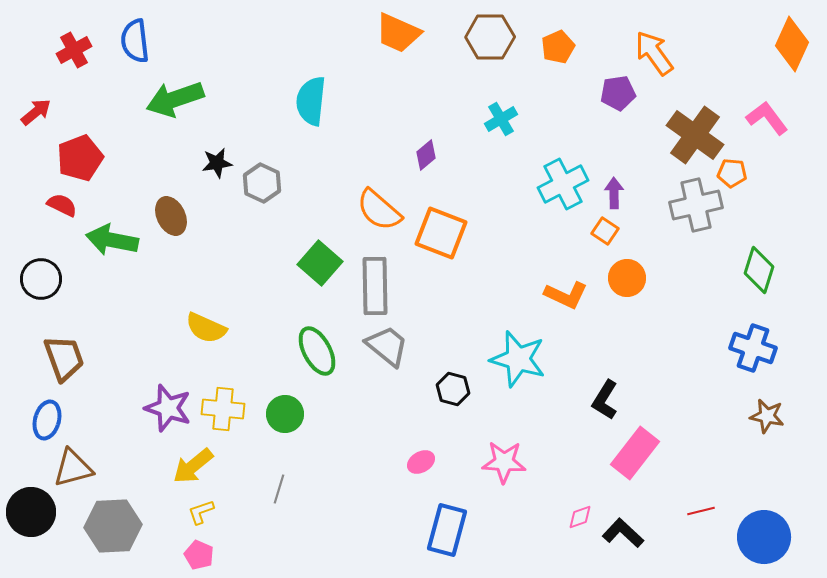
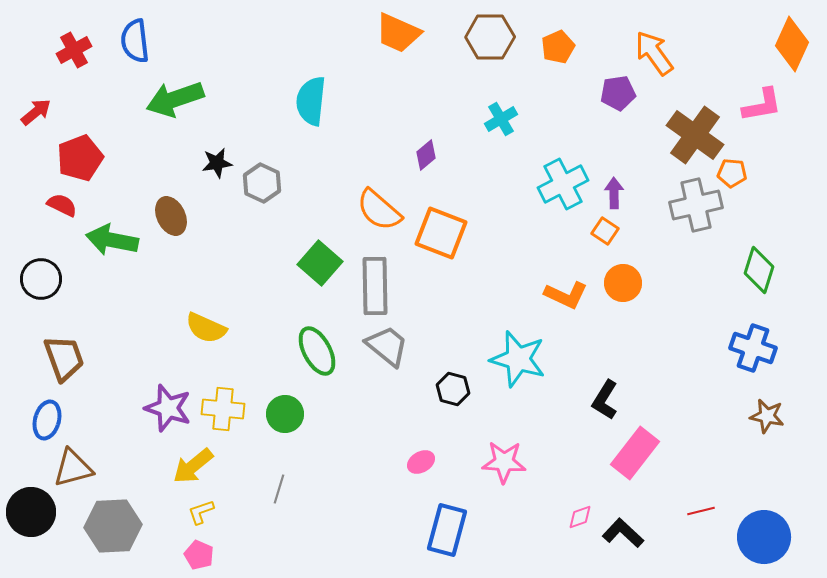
pink L-shape at (767, 118): moved 5 px left, 13 px up; rotated 117 degrees clockwise
orange circle at (627, 278): moved 4 px left, 5 px down
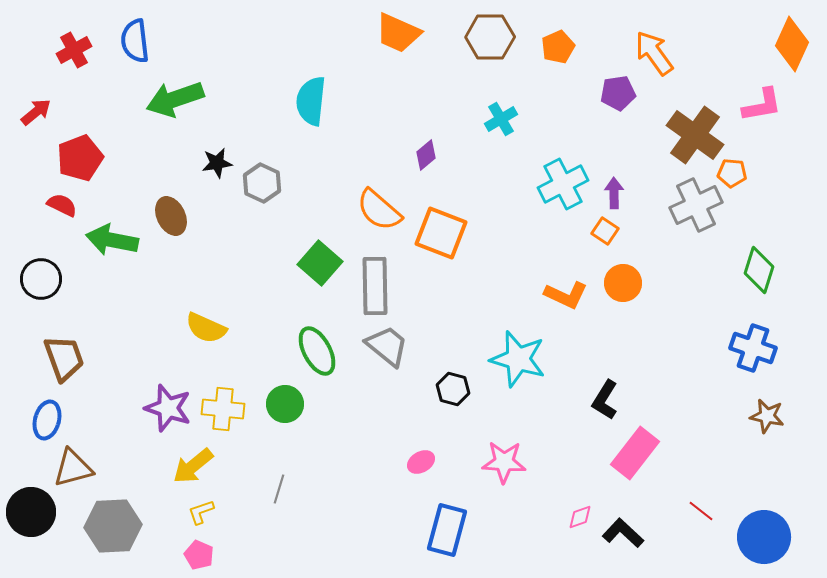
gray cross at (696, 205): rotated 12 degrees counterclockwise
green circle at (285, 414): moved 10 px up
red line at (701, 511): rotated 52 degrees clockwise
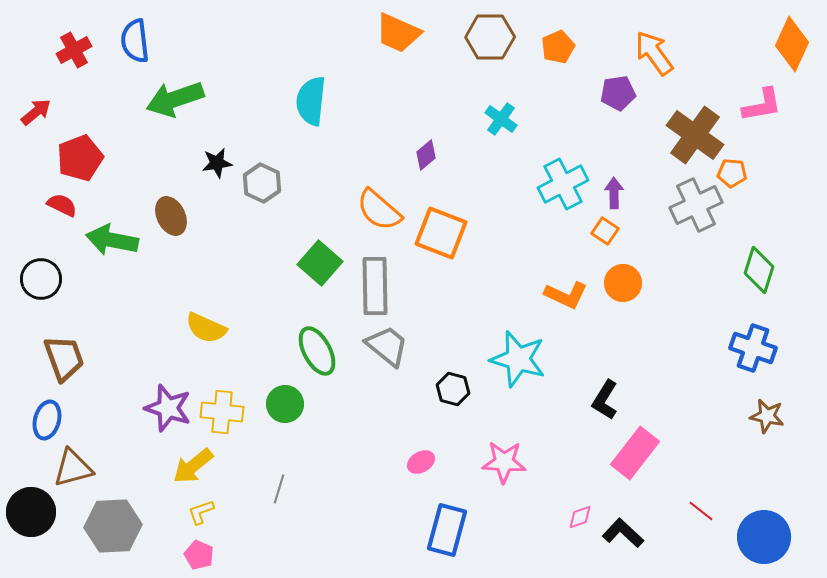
cyan cross at (501, 119): rotated 24 degrees counterclockwise
yellow cross at (223, 409): moved 1 px left, 3 px down
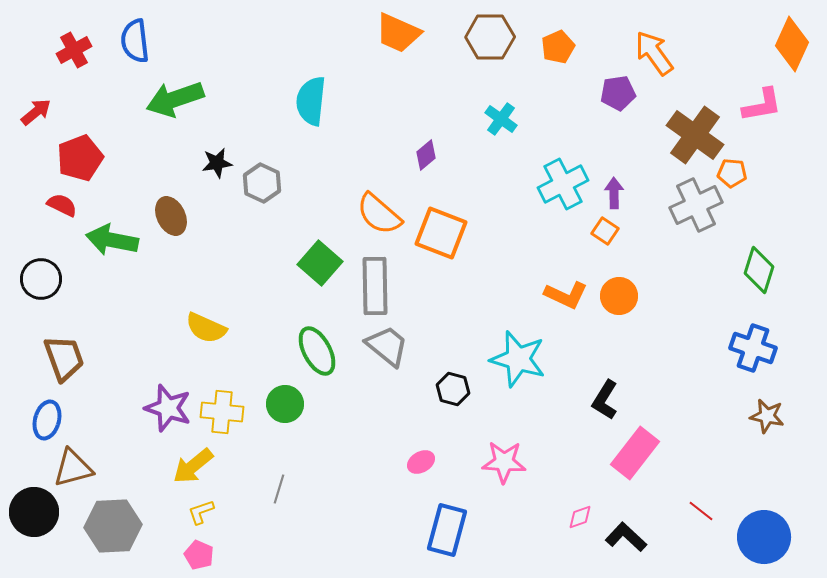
orange semicircle at (379, 210): moved 4 px down
orange circle at (623, 283): moved 4 px left, 13 px down
black circle at (31, 512): moved 3 px right
black L-shape at (623, 533): moved 3 px right, 4 px down
